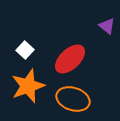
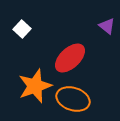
white square: moved 3 px left, 21 px up
red ellipse: moved 1 px up
orange star: moved 7 px right
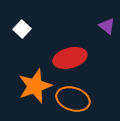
red ellipse: rotated 28 degrees clockwise
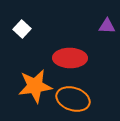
purple triangle: rotated 36 degrees counterclockwise
red ellipse: rotated 16 degrees clockwise
orange star: rotated 12 degrees clockwise
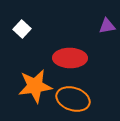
purple triangle: rotated 12 degrees counterclockwise
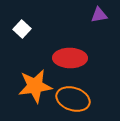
purple triangle: moved 8 px left, 11 px up
